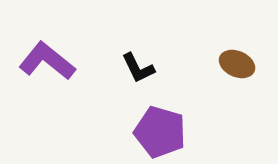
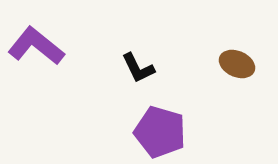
purple L-shape: moved 11 px left, 15 px up
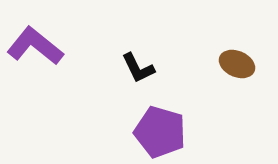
purple L-shape: moved 1 px left
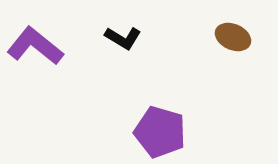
brown ellipse: moved 4 px left, 27 px up
black L-shape: moved 15 px left, 30 px up; rotated 33 degrees counterclockwise
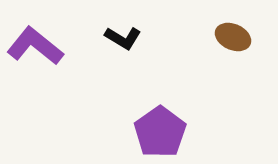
purple pentagon: rotated 21 degrees clockwise
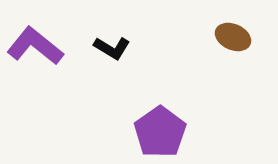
black L-shape: moved 11 px left, 10 px down
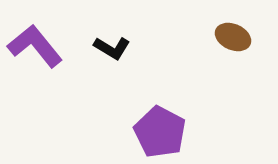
purple L-shape: rotated 12 degrees clockwise
purple pentagon: rotated 9 degrees counterclockwise
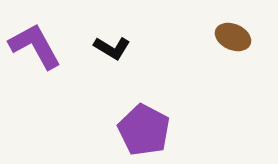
purple L-shape: rotated 10 degrees clockwise
purple pentagon: moved 16 px left, 2 px up
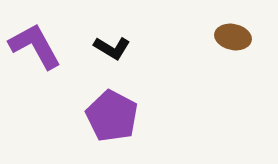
brown ellipse: rotated 12 degrees counterclockwise
purple pentagon: moved 32 px left, 14 px up
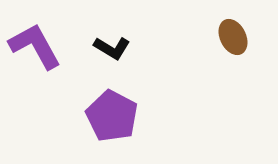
brown ellipse: rotated 52 degrees clockwise
